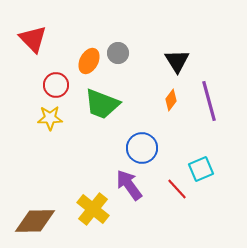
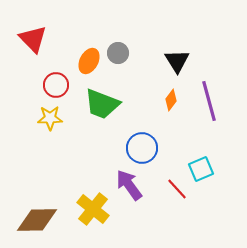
brown diamond: moved 2 px right, 1 px up
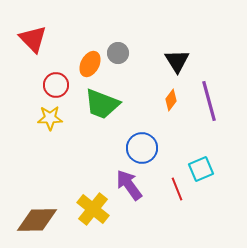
orange ellipse: moved 1 px right, 3 px down
red line: rotated 20 degrees clockwise
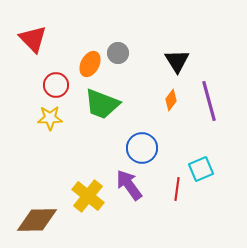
red line: rotated 30 degrees clockwise
yellow cross: moved 5 px left, 13 px up
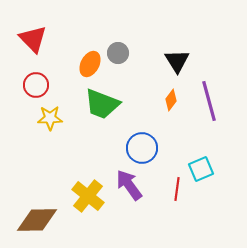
red circle: moved 20 px left
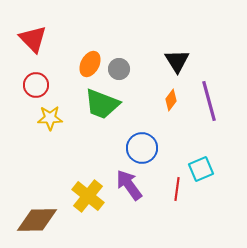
gray circle: moved 1 px right, 16 px down
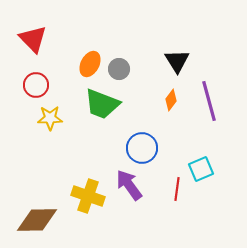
yellow cross: rotated 20 degrees counterclockwise
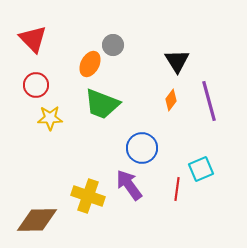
gray circle: moved 6 px left, 24 px up
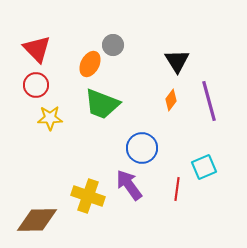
red triangle: moved 4 px right, 10 px down
cyan square: moved 3 px right, 2 px up
